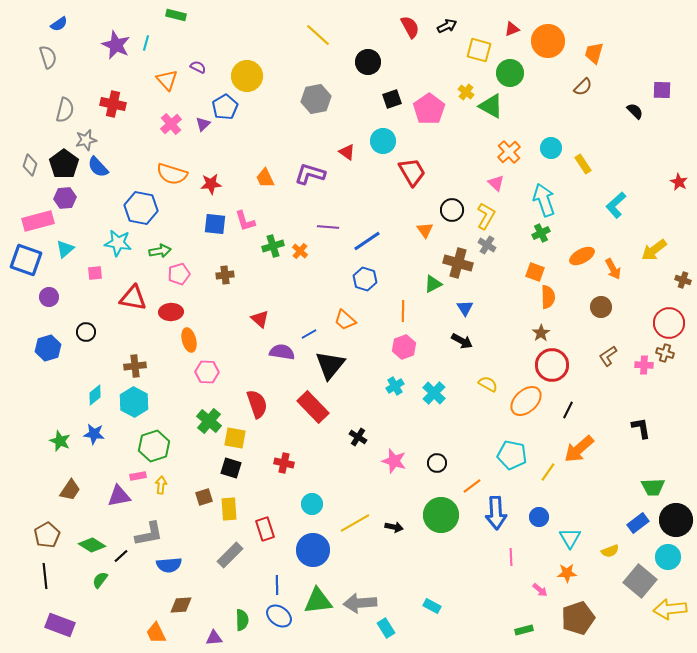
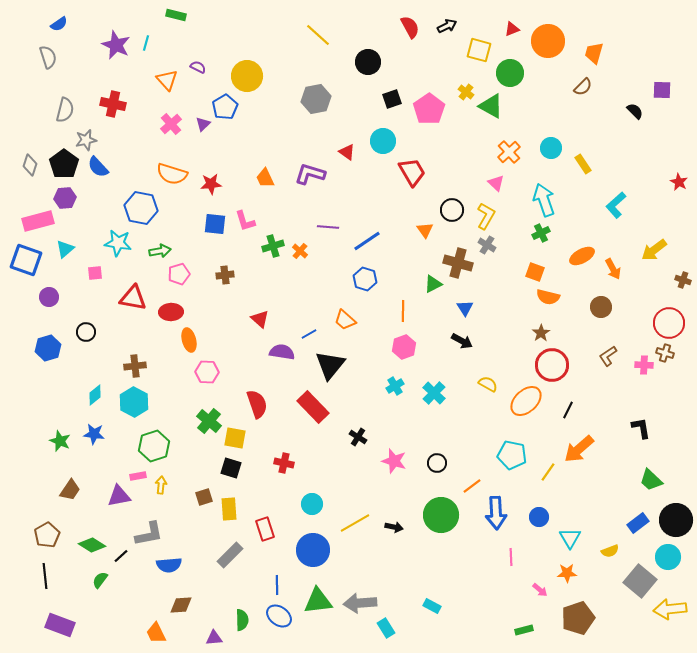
orange semicircle at (548, 297): rotated 105 degrees clockwise
green trapezoid at (653, 487): moved 2 px left, 7 px up; rotated 45 degrees clockwise
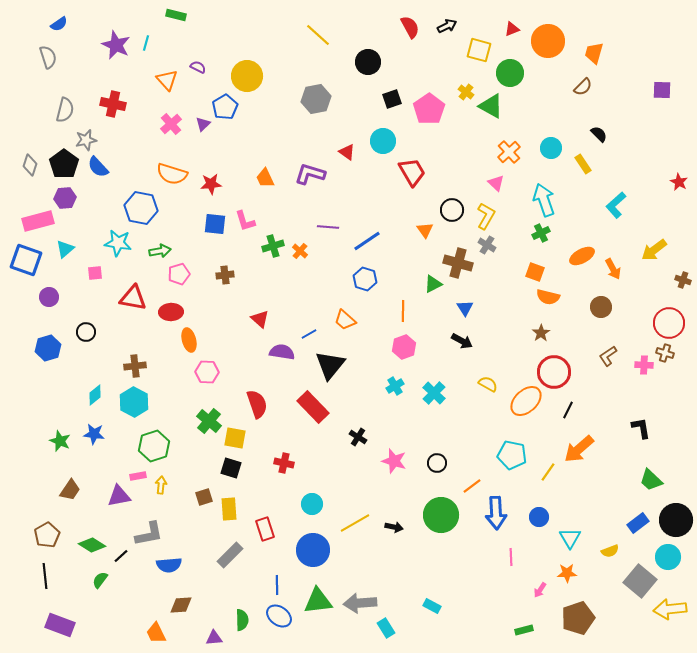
black semicircle at (635, 111): moved 36 px left, 23 px down
red circle at (552, 365): moved 2 px right, 7 px down
pink arrow at (540, 590): rotated 84 degrees clockwise
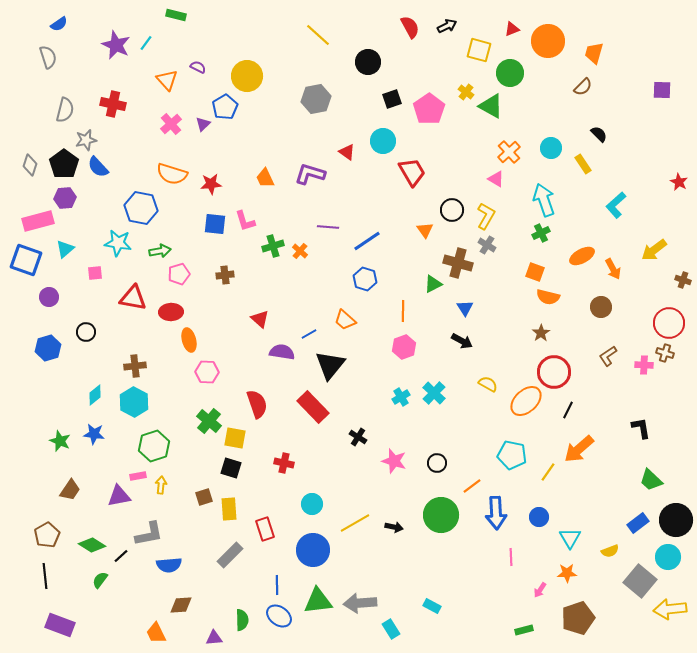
cyan line at (146, 43): rotated 21 degrees clockwise
pink triangle at (496, 183): moved 4 px up; rotated 12 degrees counterclockwise
cyan cross at (395, 386): moved 6 px right, 11 px down
cyan rectangle at (386, 628): moved 5 px right, 1 px down
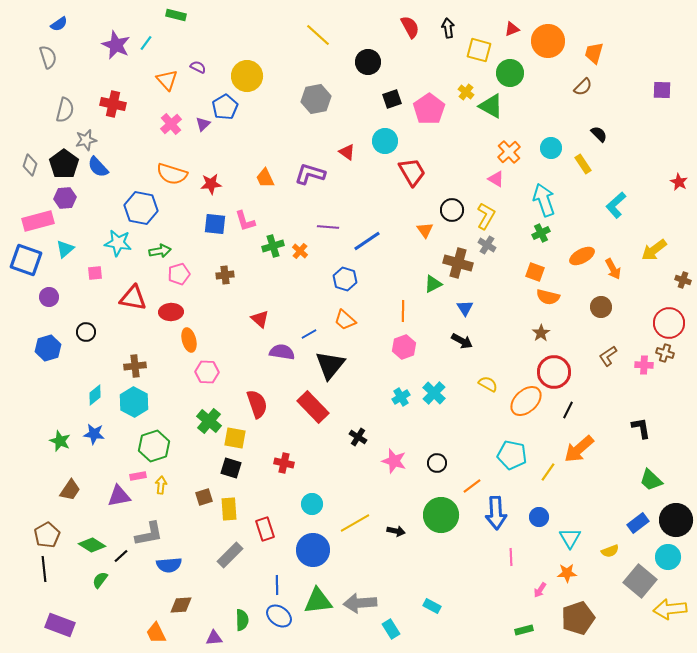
black arrow at (447, 26): moved 1 px right, 2 px down; rotated 72 degrees counterclockwise
cyan circle at (383, 141): moved 2 px right
blue hexagon at (365, 279): moved 20 px left
black arrow at (394, 527): moved 2 px right, 4 px down
black line at (45, 576): moved 1 px left, 7 px up
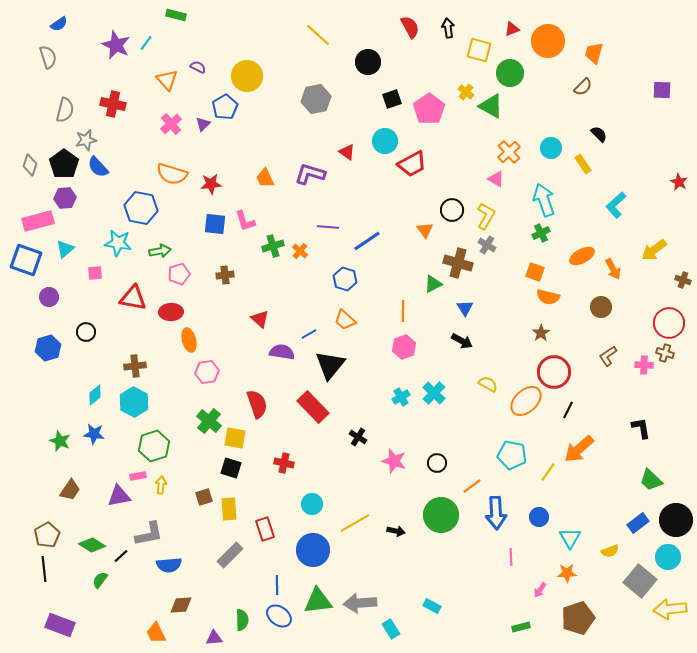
red trapezoid at (412, 172): moved 8 px up; rotated 92 degrees clockwise
pink hexagon at (207, 372): rotated 10 degrees counterclockwise
green rectangle at (524, 630): moved 3 px left, 3 px up
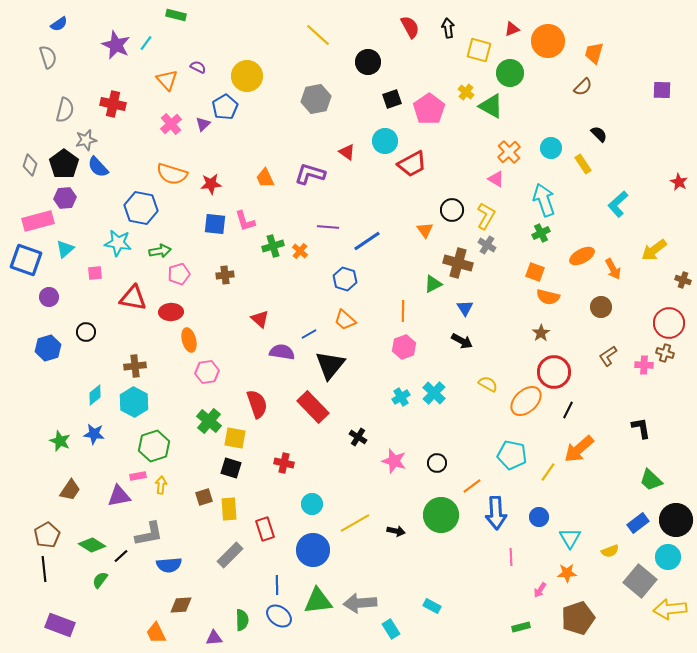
cyan L-shape at (616, 205): moved 2 px right, 1 px up
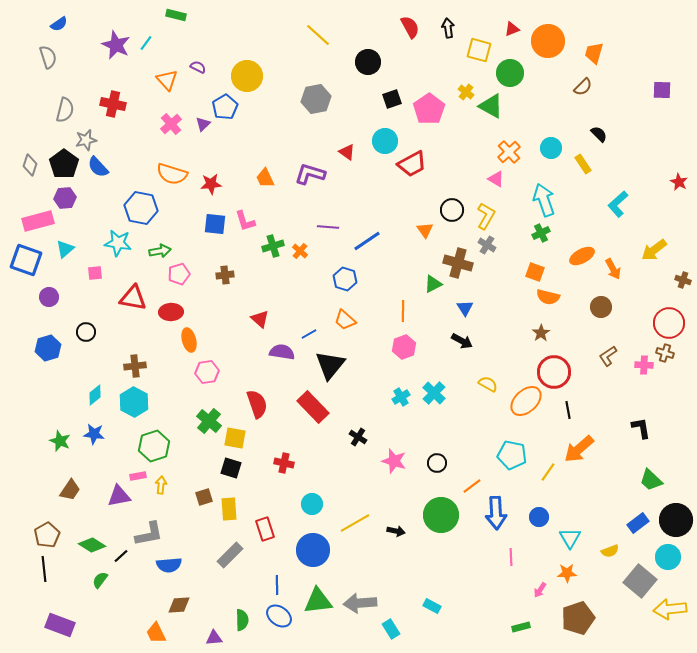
black line at (568, 410): rotated 36 degrees counterclockwise
brown diamond at (181, 605): moved 2 px left
